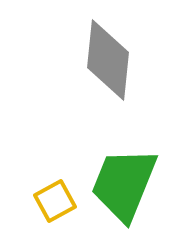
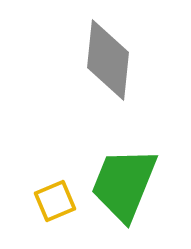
yellow square: rotated 6 degrees clockwise
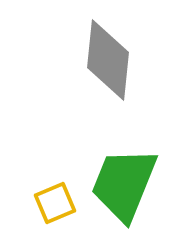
yellow square: moved 2 px down
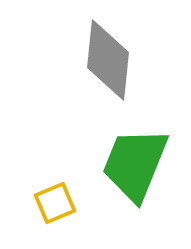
green trapezoid: moved 11 px right, 20 px up
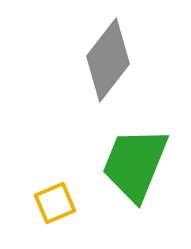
gray diamond: rotated 32 degrees clockwise
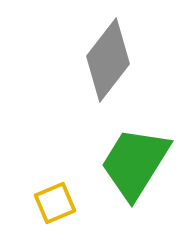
green trapezoid: moved 1 px up; rotated 10 degrees clockwise
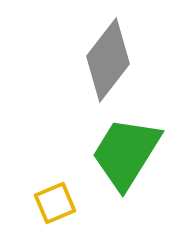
green trapezoid: moved 9 px left, 10 px up
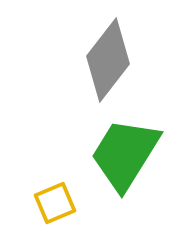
green trapezoid: moved 1 px left, 1 px down
